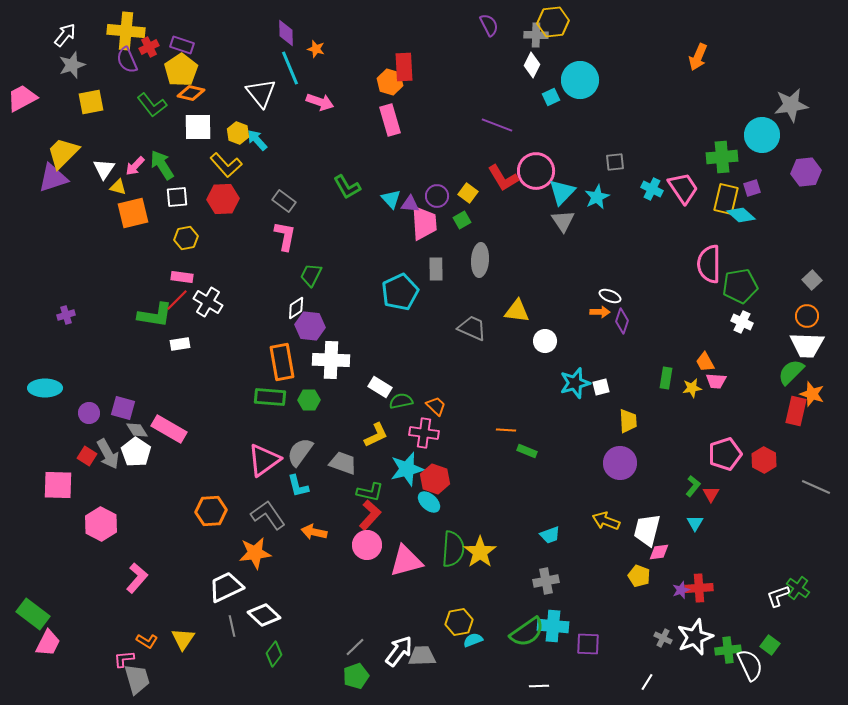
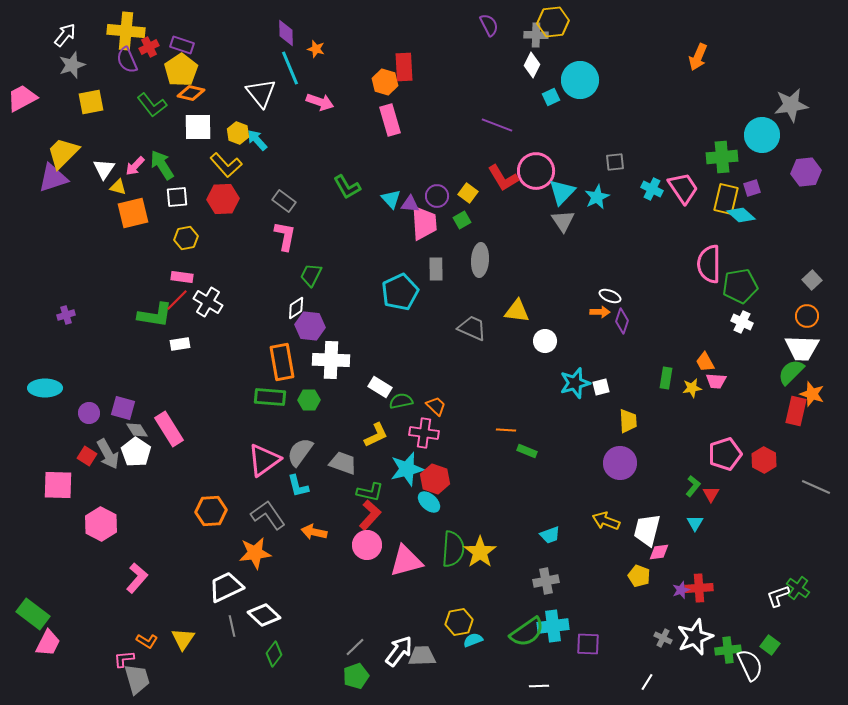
orange hexagon at (390, 82): moved 5 px left
white trapezoid at (807, 345): moved 5 px left, 3 px down
pink rectangle at (169, 429): rotated 28 degrees clockwise
cyan cross at (553, 626): rotated 12 degrees counterclockwise
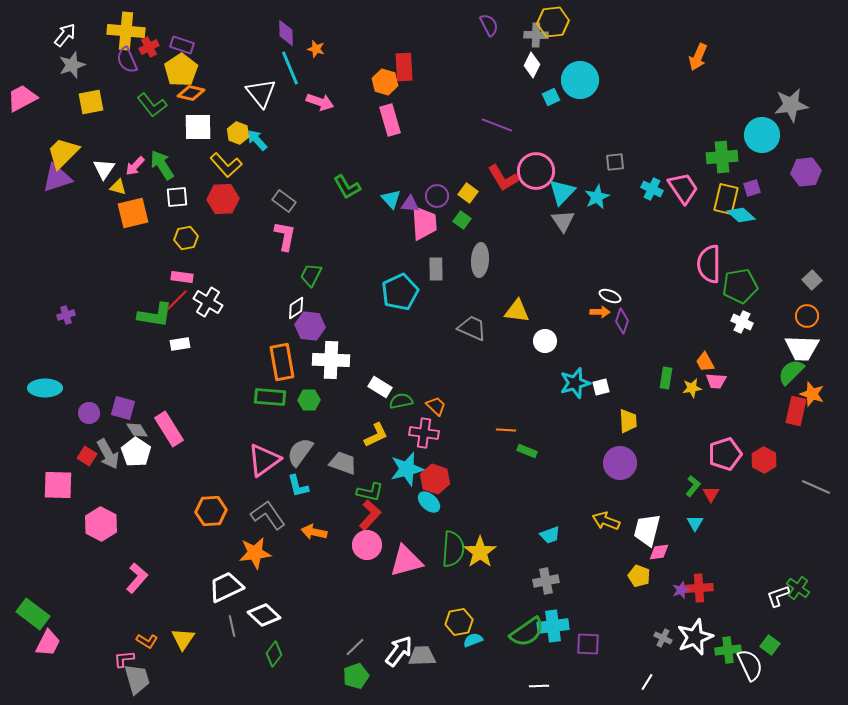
purple triangle at (53, 178): moved 4 px right
green square at (462, 220): rotated 24 degrees counterclockwise
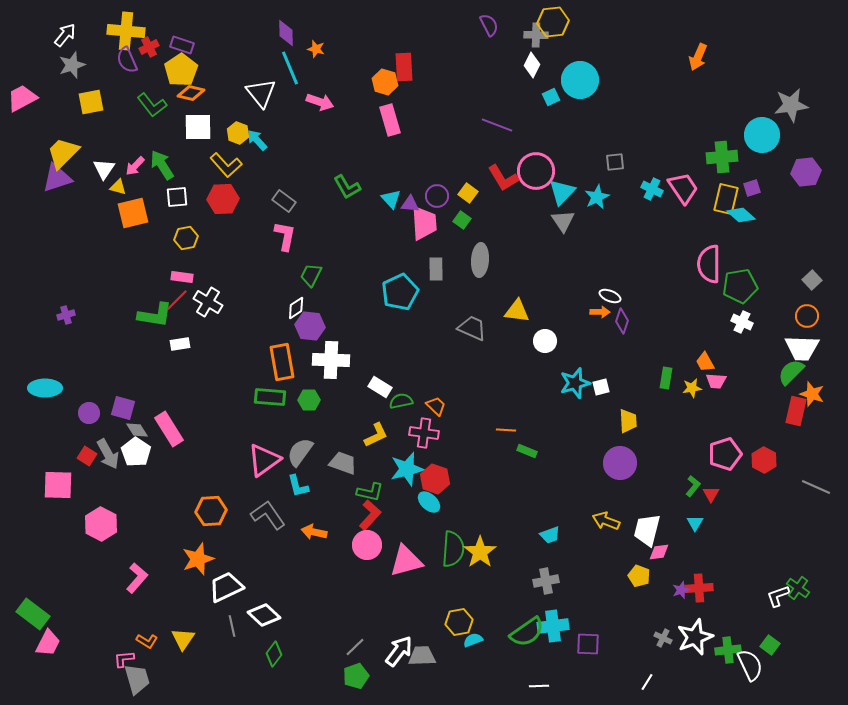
orange star at (255, 553): moved 57 px left, 6 px down; rotated 12 degrees counterclockwise
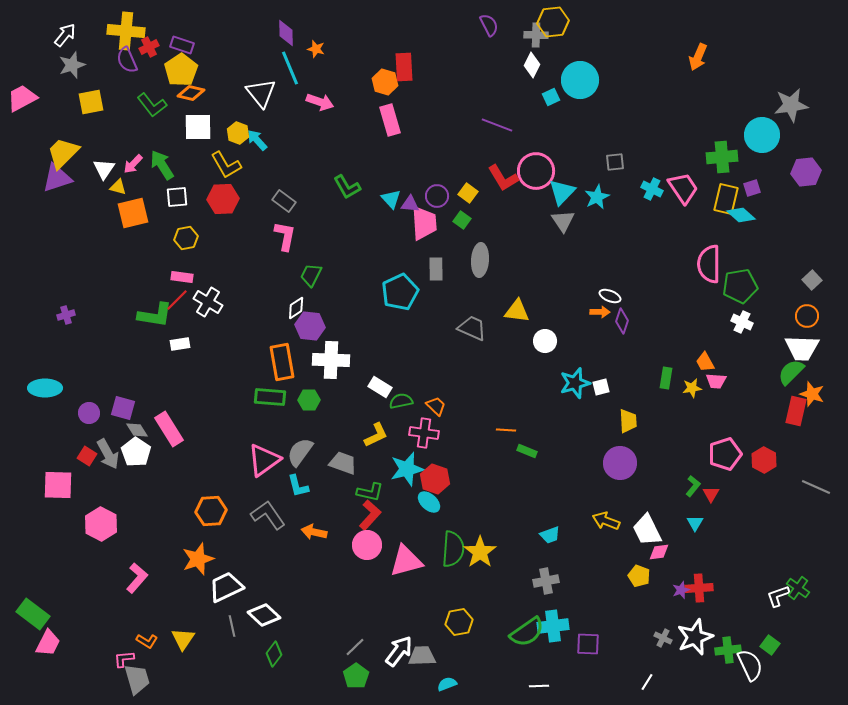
yellow L-shape at (226, 165): rotated 12 degrees clockwise
pink arrow at (135, 166): moved 2 px left, 2 px up
white trapezoid at (647, 530): rotated 40 degrees counterclockwise
cyan semicircle at (473, 640): moved 26 px left, 44 px down
green pentagon at (356, 676): rotated 15 degrees counterclockwise
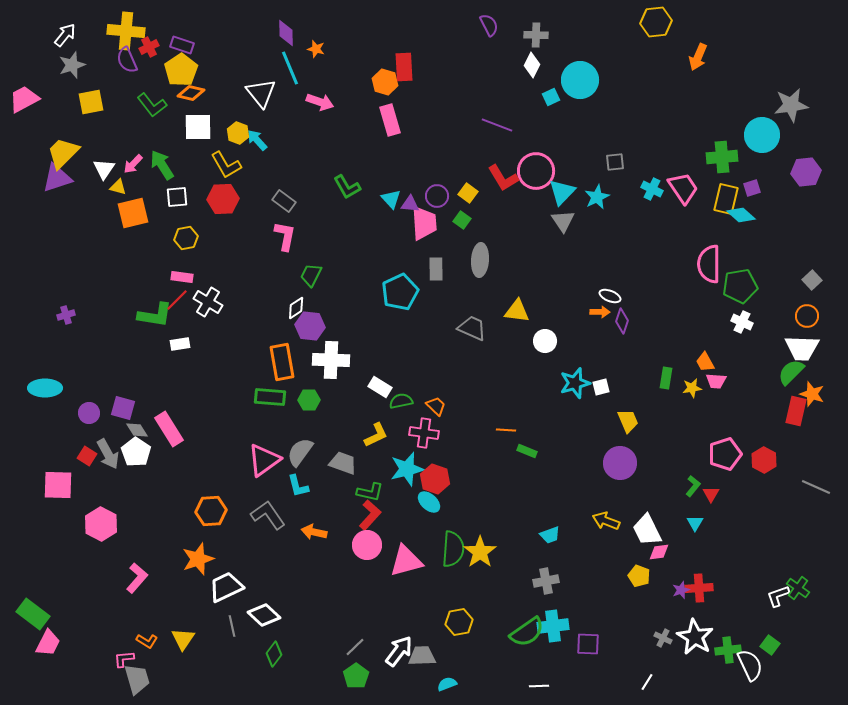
yellow hexagon at (553, 22): moved 103 px right
pink trapezoid at (22, 98): moved 2 px right, 1 px down
yellow trapezoid at (628, 421): rotated 20 degrees counterclockwise
white star at (695, 637): rotated 21 degrees counterclockwise
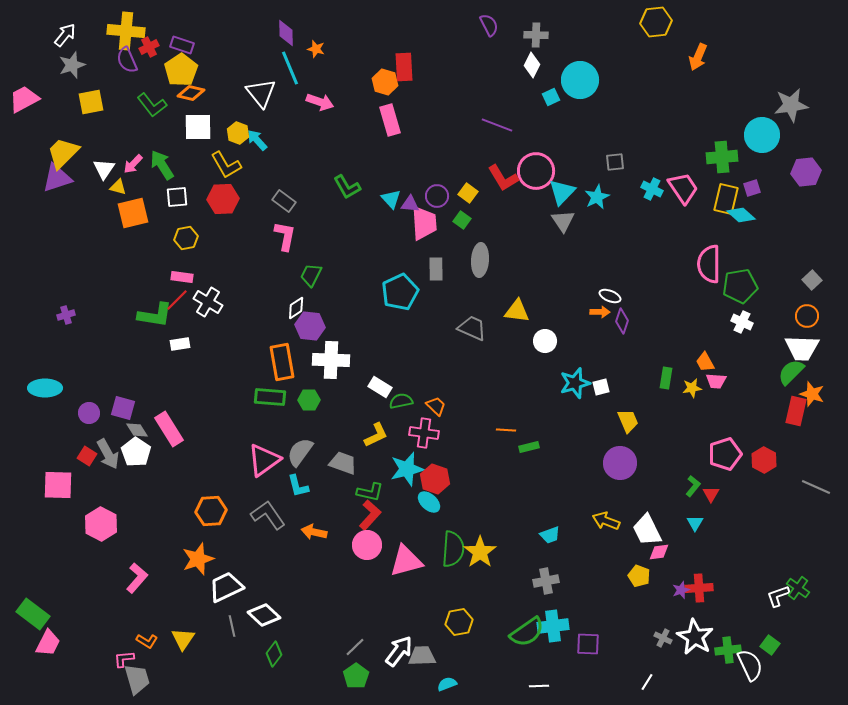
green rectangle at (527, 451): moved 2 px right, 4 px up; rotated 36 degrees counterclockwise
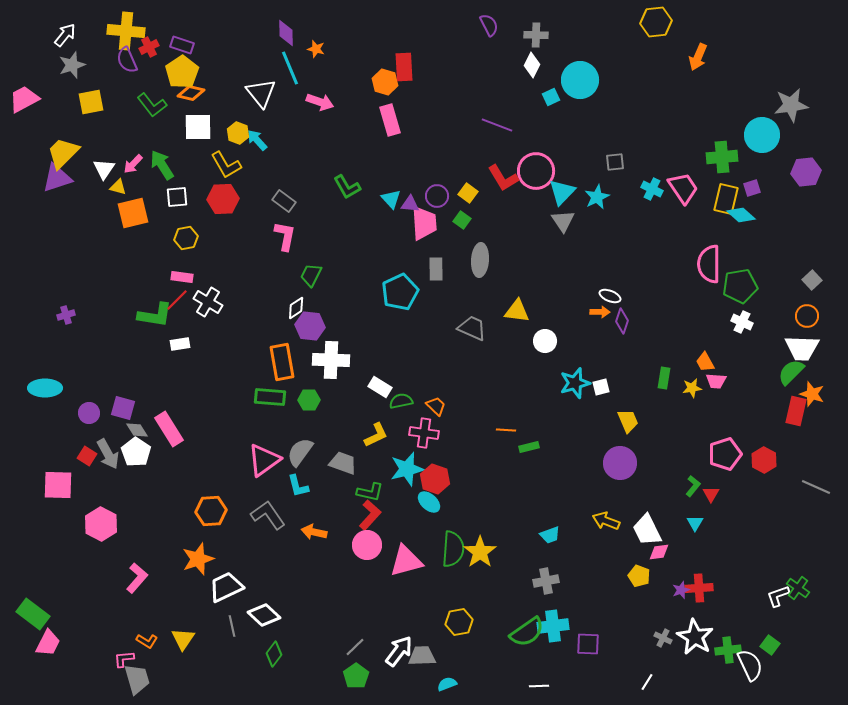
yellow pentagon at (181, 70): moved 1 px right, 2 px down
green rectangle at (666, 378): moved 2 px left
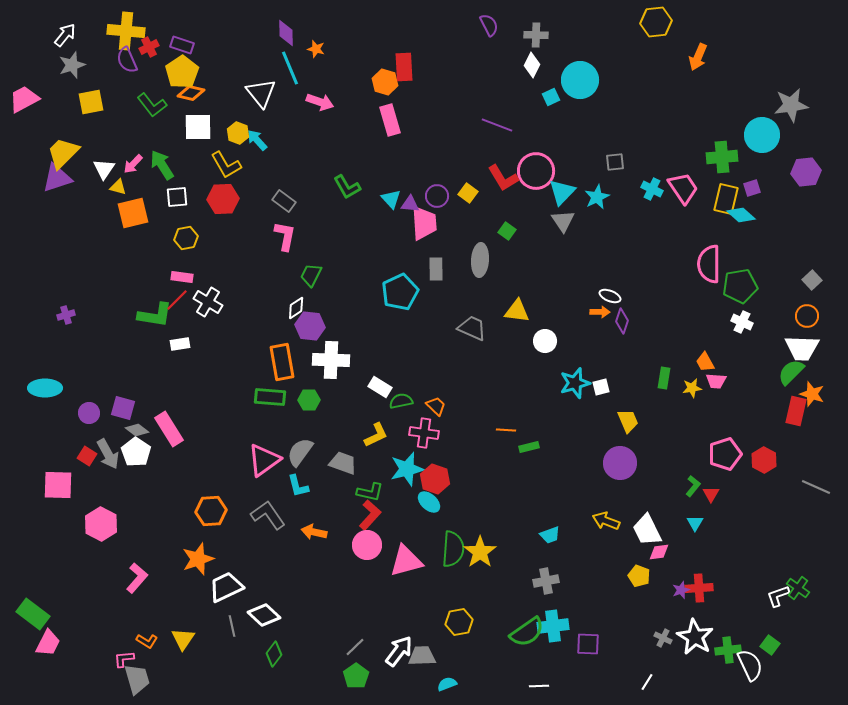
green square at (462, 220): moved 45 px right, 11 px down
gray diamond at (137, 430): rotated 20 degrees counterclockwise
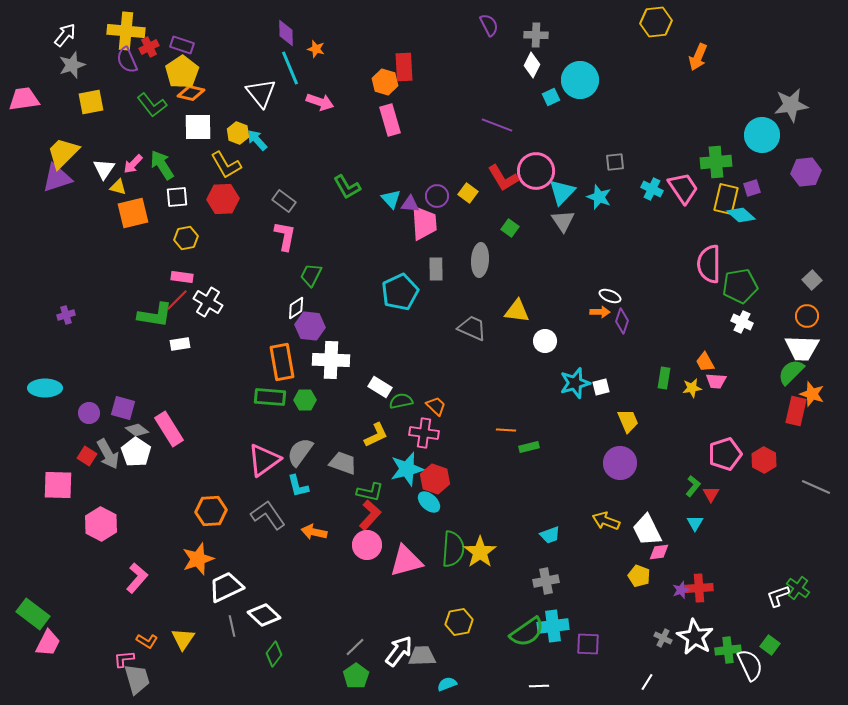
pink trapezoid at (24, 99): rotated 20 degrees clockwise
green cross at (722, 157): moved 6 px left, 5 px down
cyan star at (597, 197): moved 2 px right; rotated 25 degrees counterclockwise
green square at (507, 231): moved 3 px right, 3 px up
green hexagon at (309, 400): moved 4 px left
